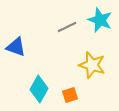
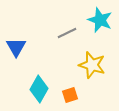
gray line: moved 6 px down
blue triangle: rotated 40 degrees clockwise
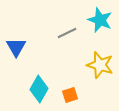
yellow star: moved 8 px right
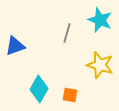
gray line: rotated 48 degrees counterclockwise
blue triangle: moved 1 px left, 1 px up; rotated 40 degrees clockwise
orange square: rotated 28 degrees clockwise
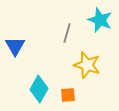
blue triangle: rotated 40 degrees counterclockwise
yellow star: moved 13 px left
orange square: moved 2 px left; rotated 14 degrees counterclockwise
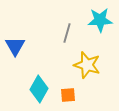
cyan star: rotated 25 degrees counterclockwise
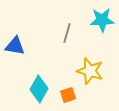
cyan star: moved 2 px right
blue triangle: rotated 50 degrees counterclockwise
yellow star: moved 3 px right, 6 px down
orange square: rotated 14 degrees counterclockwise
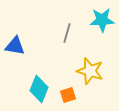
cyan diamond: rotated 8 degrees counterclockwise
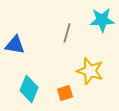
blue triangle: moved 1 px up
cyan diamond: moved 10 px left
orange square: moved 3 px left, 2 px up
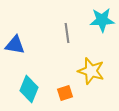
gray line: rotated 24 degrees counterclockwise
yellow star: moved 1 px right
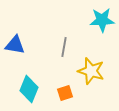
gray line: moved 3 px left, 14 px down; rotated 18 degrees clockwise
